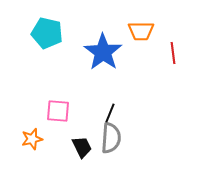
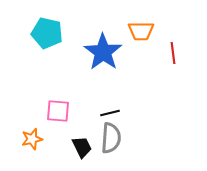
black line: rotated 54 degrees clockwise
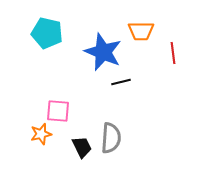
blue star: rotated 12 degrees counterclockwise
black line: moved 11 px right, 31 px up
orange star: moved 9 px right, 5 px up
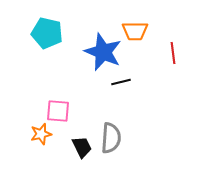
orange trapezoid: moved 6 px left
